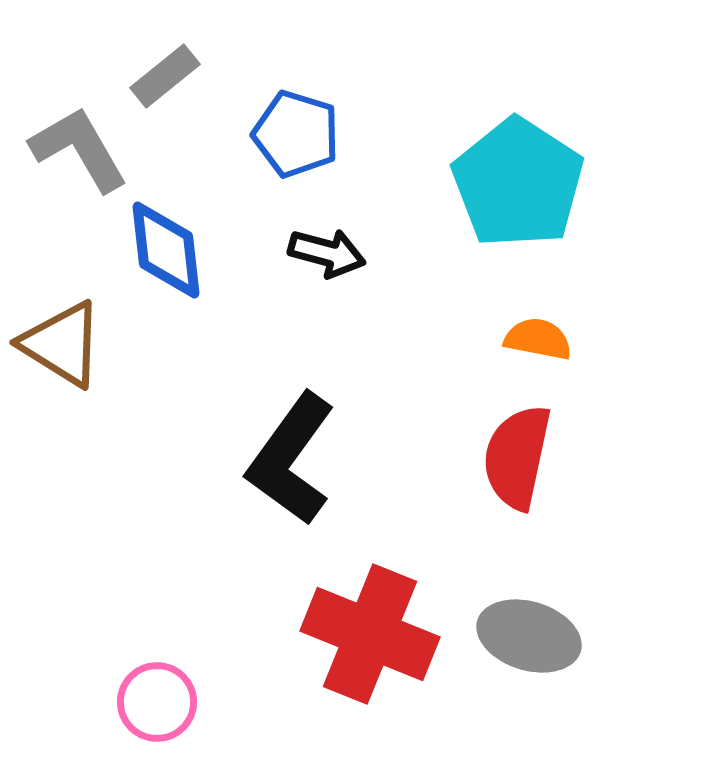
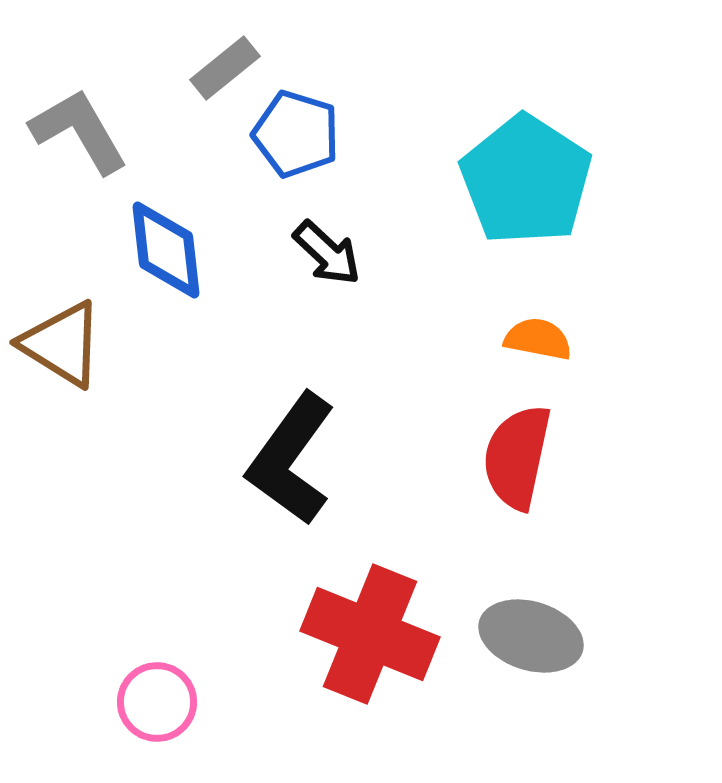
gray rectangle: moved 60 px right, 8 px up
gray L-shape: moved 18 px up
cyan pentagon: moved 8 px right, 3 px up
black arrow: rotated 28 degrees clockwise
gray ellipse: moved 2 px right
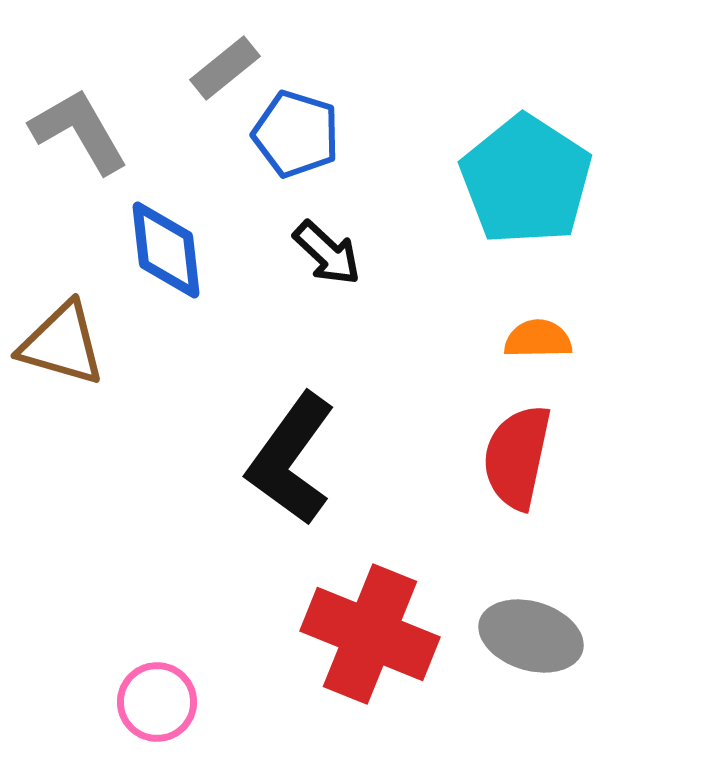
orange semicircle: rotated 12 degrees counterclockwise
brown triangle: rotated 16 degrees counterclockwise
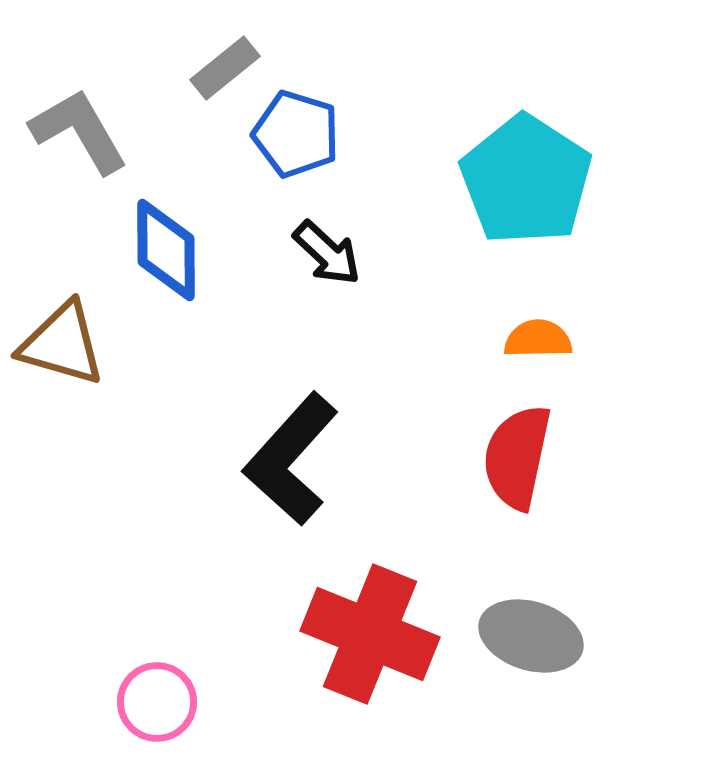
blue diamond: rotated 6 degrees clockwise
black L-shape: rotated 6 degrees clockwise
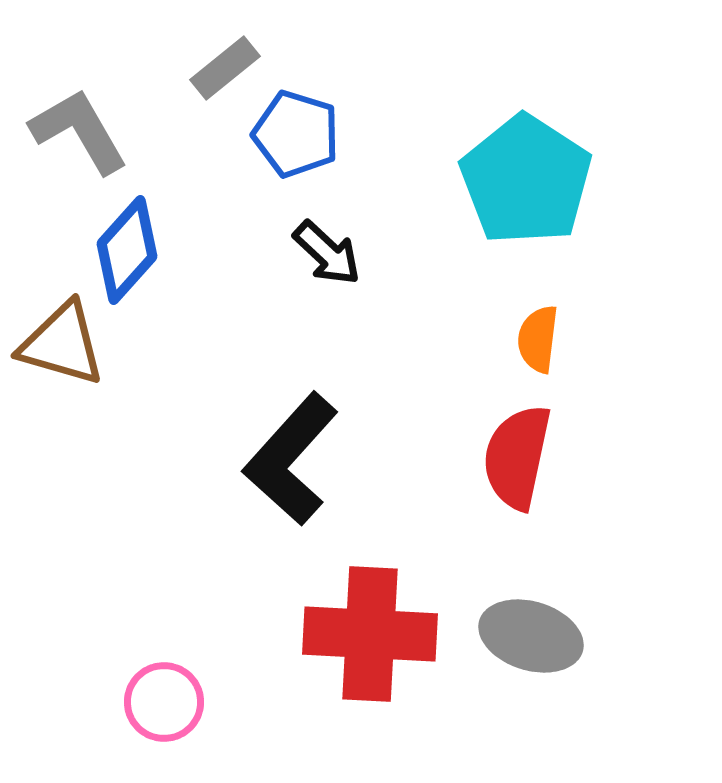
blue diamond: moved 39 px left; rotated 42 degrees clockwise
orange semicircle: rotated 82 degrees counterclockwise
red cross: rotated 19 degrees counterclockwise
pink circle: moved 7 px right
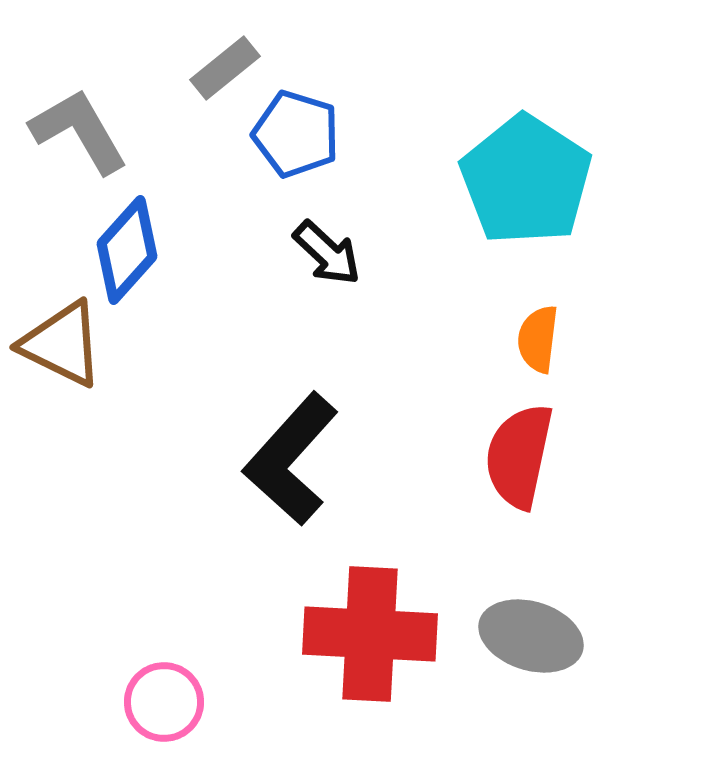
brown triangle: rotated 10 degrees clockwise
red semicircle: moved 2 px right, 1 px up
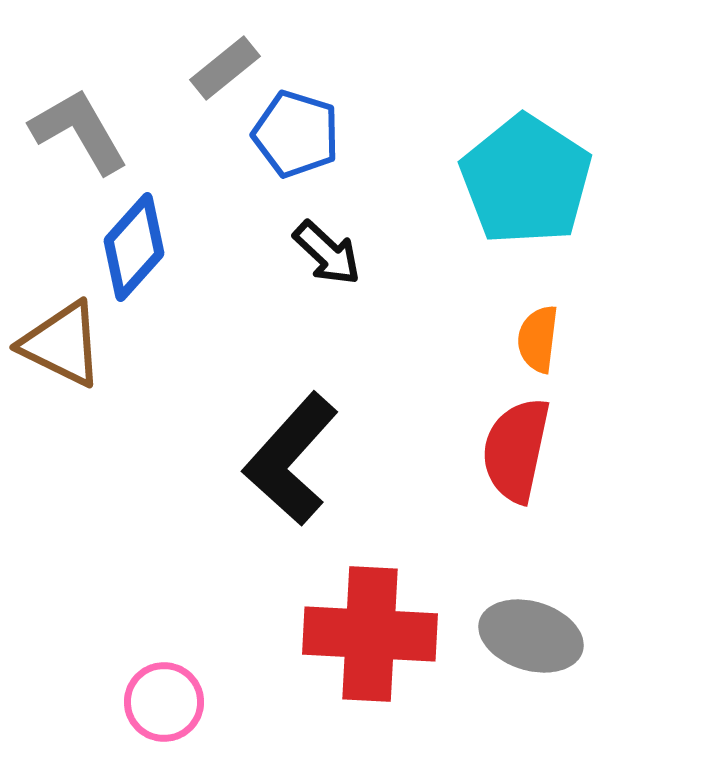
blue diamond: moved 7 px right, 3 px up
red semicircle: moved 3 px left, 6 px up
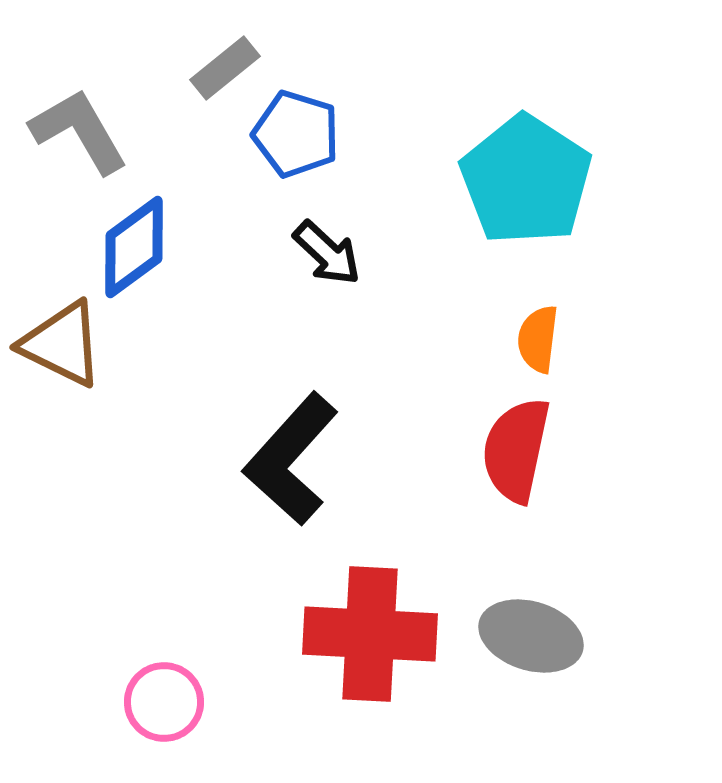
blue diamond: rotated 12 degrees clockwise
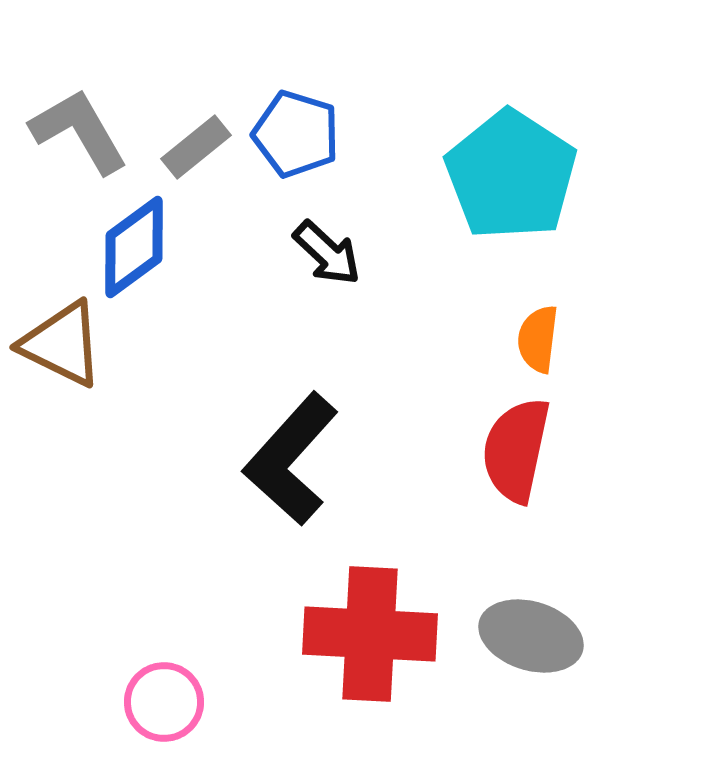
gray rectangle: moved 29 px left, 79 px down
cyan pentagon: moved 15 px left, 5 px up
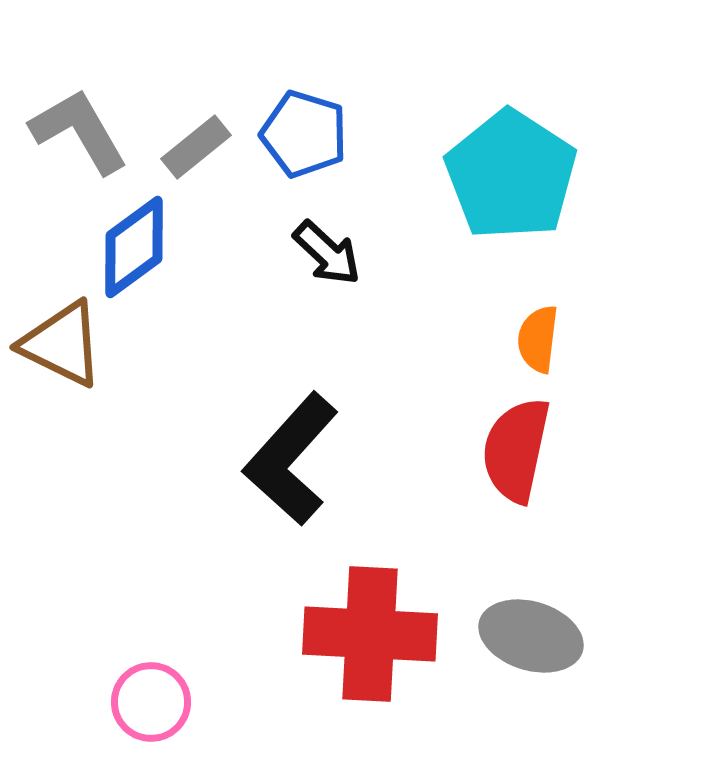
blue pentagon: moved 8 px right
pink circle: moved 13 px left
